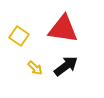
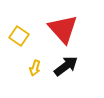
red triangle: rotated 40 degrees clockwise
yellow arrow: rotated 63 degrees clockwise
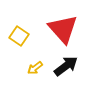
yellow arrow: rotated 35 degrees clockwise
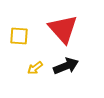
yellow square: rotated 30 degrees counterclockwise
black arrow: rotated 15 degrees clockwise
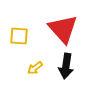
black arrow: rotated 120 degrees clockwise
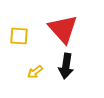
yellow arrow: moved 4 px down
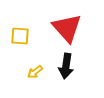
red triangle: moved 4 px right, 1 px up
yellow square: moved 1 px right
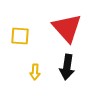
black arrow: moved 1 px right, 1 px down
yellow arrow: rotated 49 degrees counterclockwise
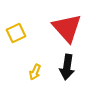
yellow square: moved 4 px left, 3 px up; rotated 30 degrees counterclockwise
yellow arrow: rotated 21 degrees clockwise
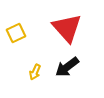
black arrow: rotated 45 degrees clockwise
